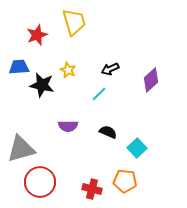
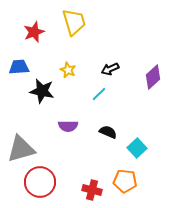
red star: moved 3 px left, 3 px up
purple diamond: moved 2 px right, 3 px up
black star: moved 6 px down
red cross: moved 1 px down
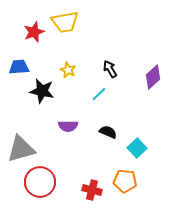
yellow trapezoid: moved 9 px left; rotated 96 degrees clockwise
black arrow: rotated 84 degrees clockwise
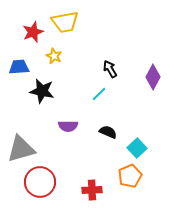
red star: moved 1 px left
yellow star: moved 14 px left, 14 px up
purple diamond: rotated 20 degrees counterclockwise
orange pentagon: moved 5 px right, 5 px up; rotated 30 degrees counterclockwise
red cross: rotated 18 degrees counterclockwise
